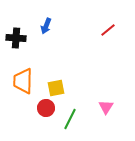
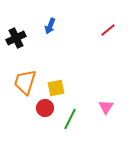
blue arrow: moved 4 px right
black cross: rotated 30 degrees counterclockwise
orange trapezoid: moved 2 px right, 1 px down; rotated 16 degrees clockwise
red circle: moved 1 px left
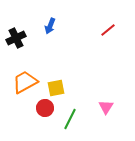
orange trapezoid: rotated 44 degrees clockwise
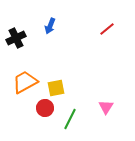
red line: moved 1 px left, 1 px up
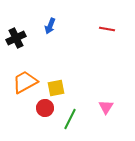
red line: rotated 49 degrees clockwise
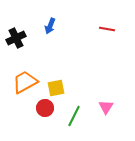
green line: moved 4 px right, 3 px up
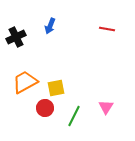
black cross: moved 1 px up
